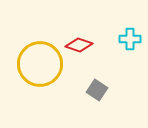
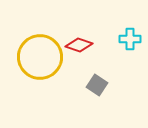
yellow circle: moved 7 px up
gray square: moved 5 px up
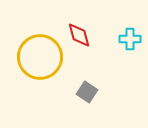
red diamond: moved 10 px up; rotated 56 degrees clockwise
gray square: moved 10 px left, 7 px down
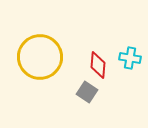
red diamond: moved 19 px right, 30 px down; rotated 20 degrees clockwise
cyan cross: moved 19 px down; rotated 10 degrees clockwise
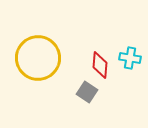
yellow circle: moved 2 px left, 1 px down
red diamond: moved 2 px right
